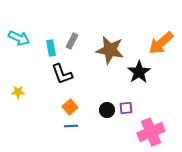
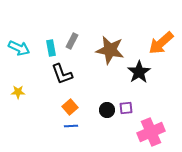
cyan arrow: moved 10 px down
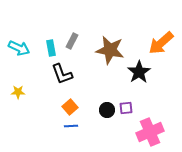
pink cross: moved 1 px left
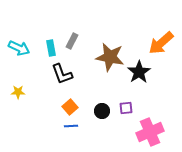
brown star: moved 7 px down
black circle: moved 5 px left, 1 px down
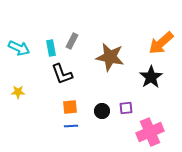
black star: moved 12 px right, 5 px down
orange square: rotated 35 degrees clockwise
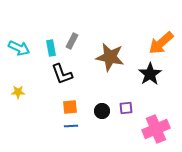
black star: moved 1 px left, 3 px up
pink cross: moved 6 px right, 3 px up
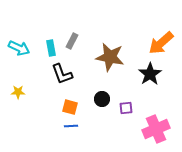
orange square: rotated 21 degrees clockwise
black circle: moved 12 px up
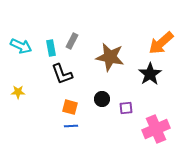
cyan arrow: moved 2 px right, 2 px up
